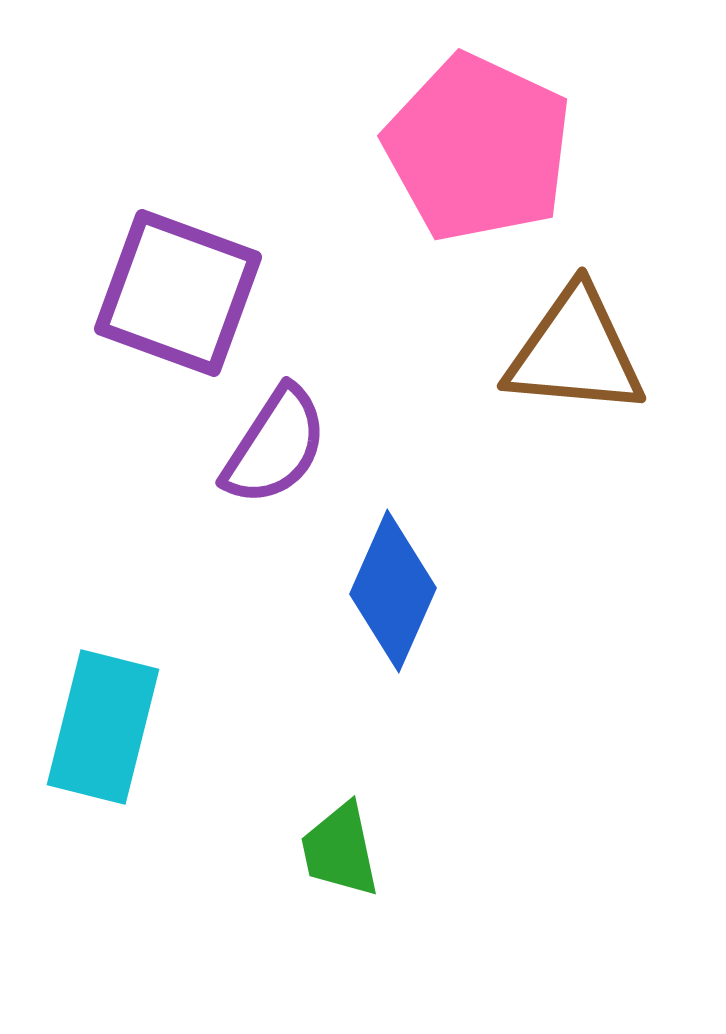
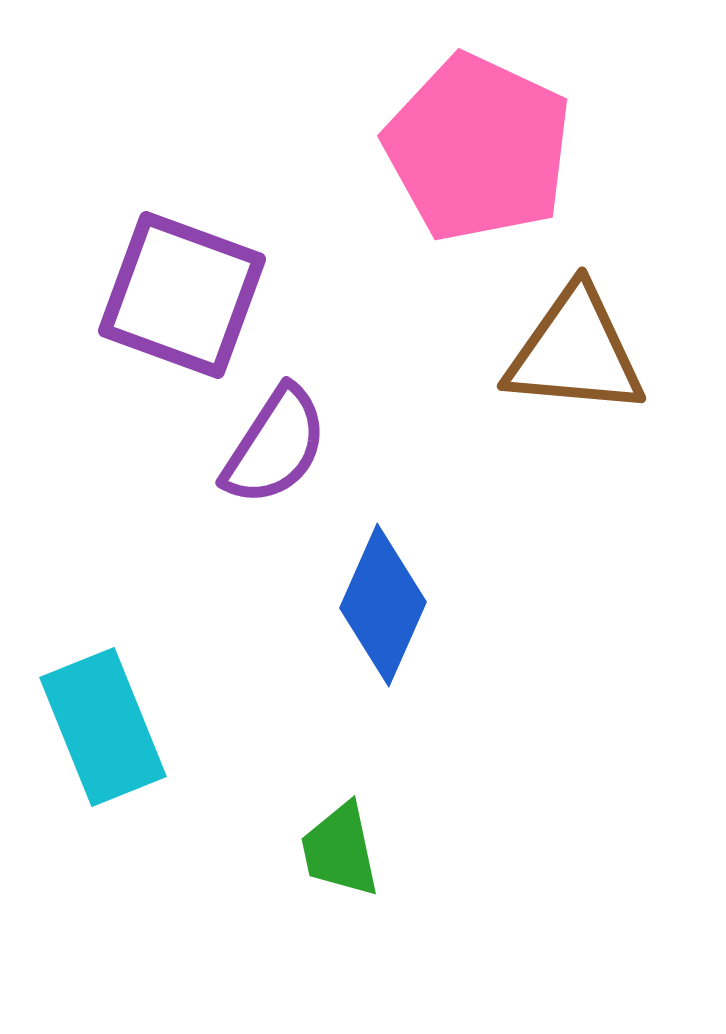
purple square: moved 4 px right, 2 px down
blue diamond: moved 10 px left, 14 px down
cyan rectangle: rotated 36 degrees counterclockwise
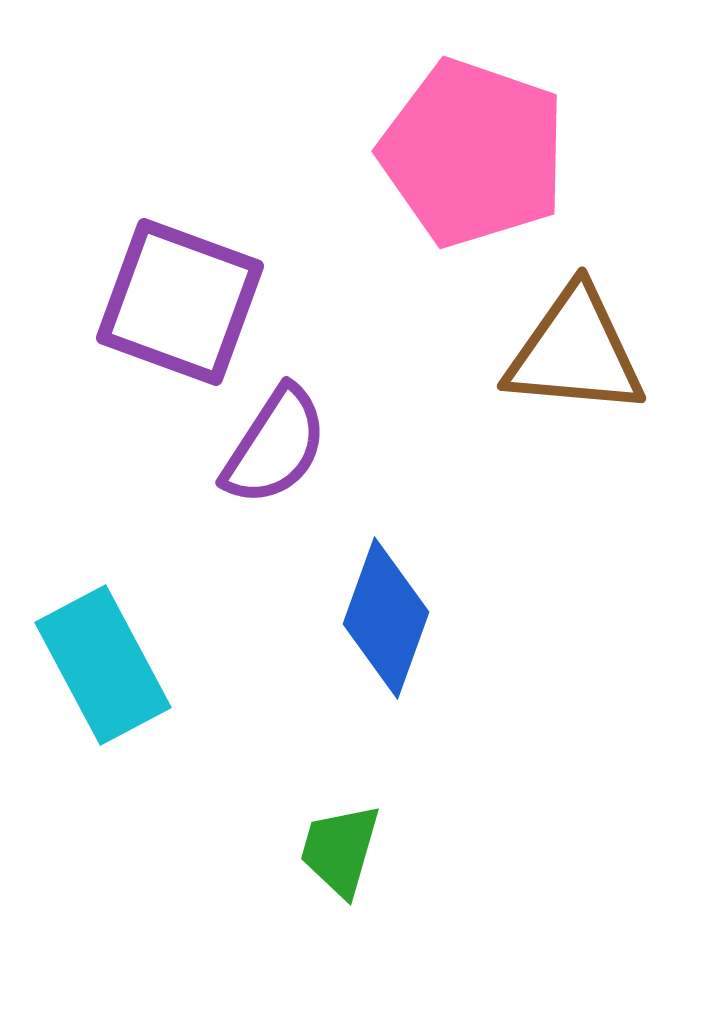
pink pentagon: moved 5 px left, 5 px down; rotated 6 degrees counterclockwise
purple square: moved 2 px left, 7 px down
blue diamond: moved 3 px right, 13 px down; rotated 4 degrees counterclockwise
cyan rectangle: moved 62 px up; rotated 6 degrees counterclockwise
green trapezoid: rotated 28 degrees clockwise
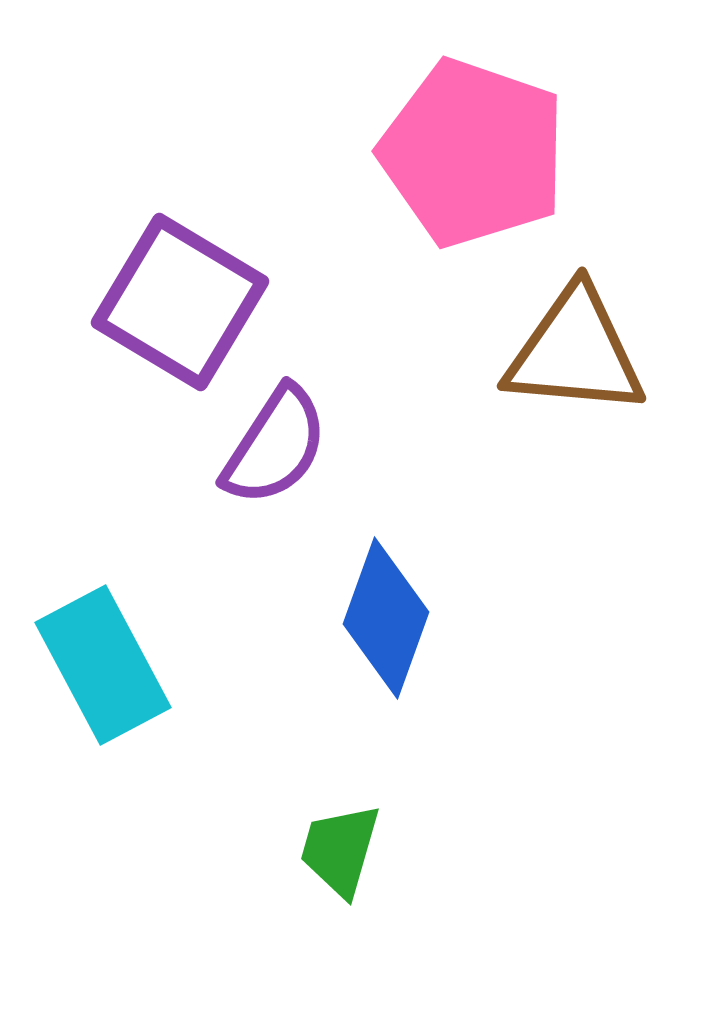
purple square: rotated 11 degrees clockwise
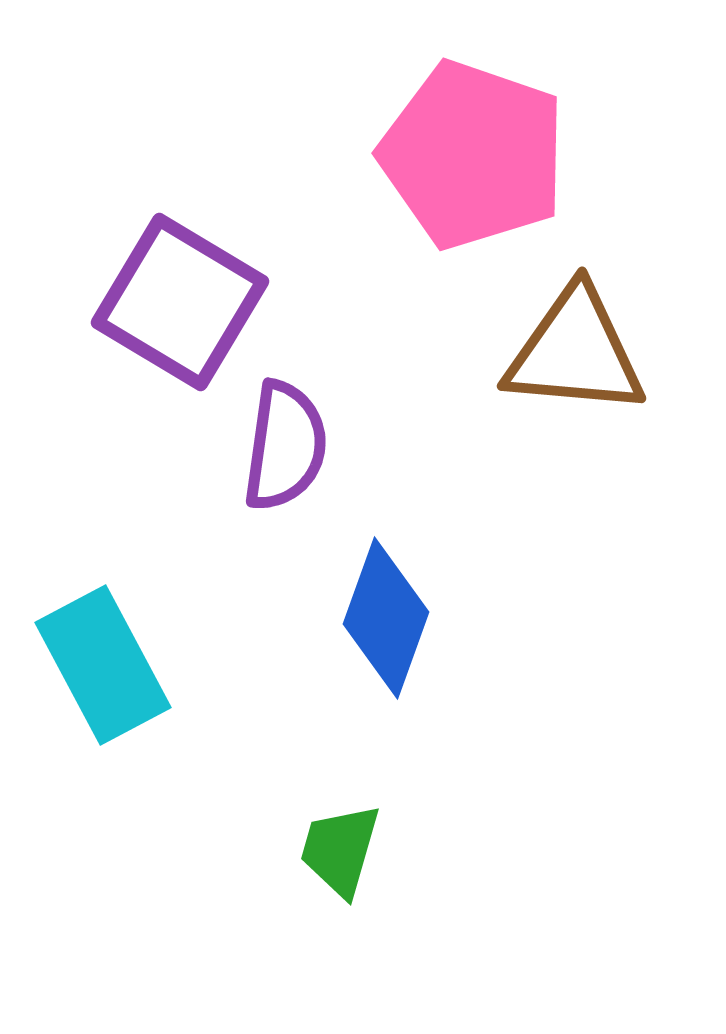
pink pentagon: moved 2 px down
purple semicircle: moved 10 px right; rotated 25 degrees counterclockwise
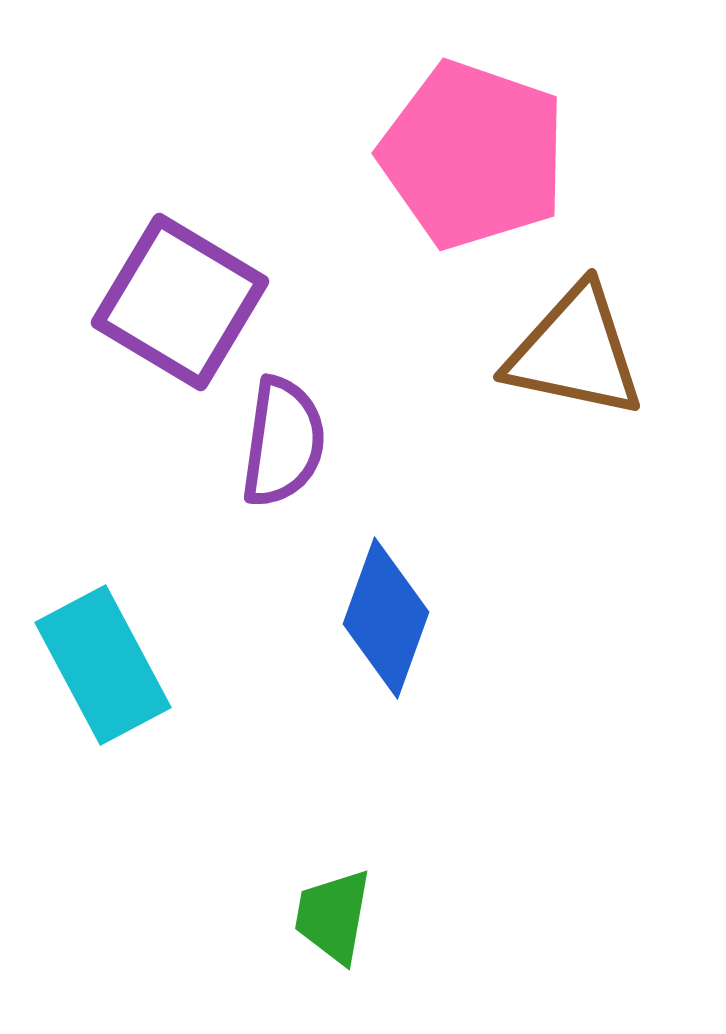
brown triangle: rotated 7 degrees clockwise
purple semicircle: moved 2 px left, 4 px up
green trapezoid: moved 7 px left, 66 px down; rotated 6 degrees counterclockwise
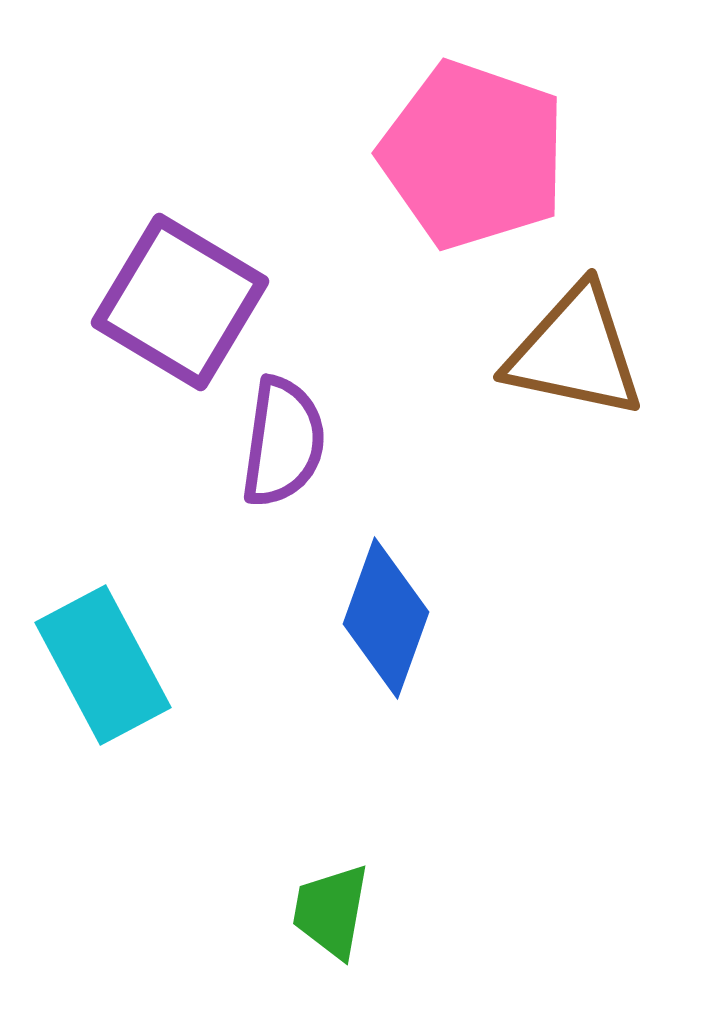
green trapezoid: moved 2 px left, 5 px up
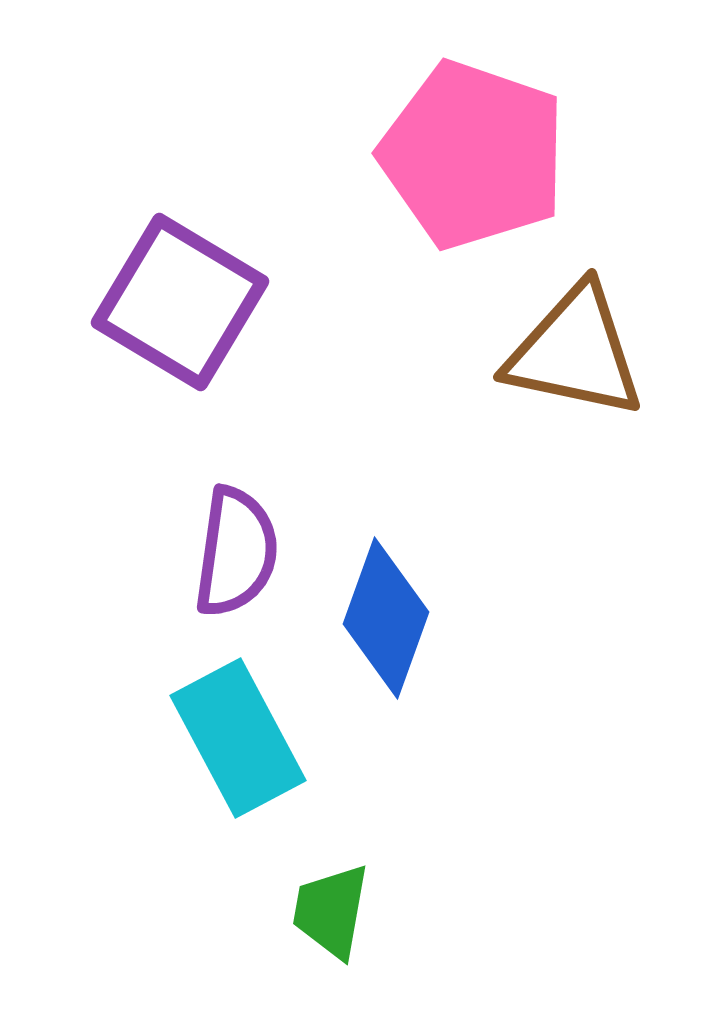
purple semicircle: moved 47 px left, 110 px down
cyan rectangle: moved 135 px right, 73 px down
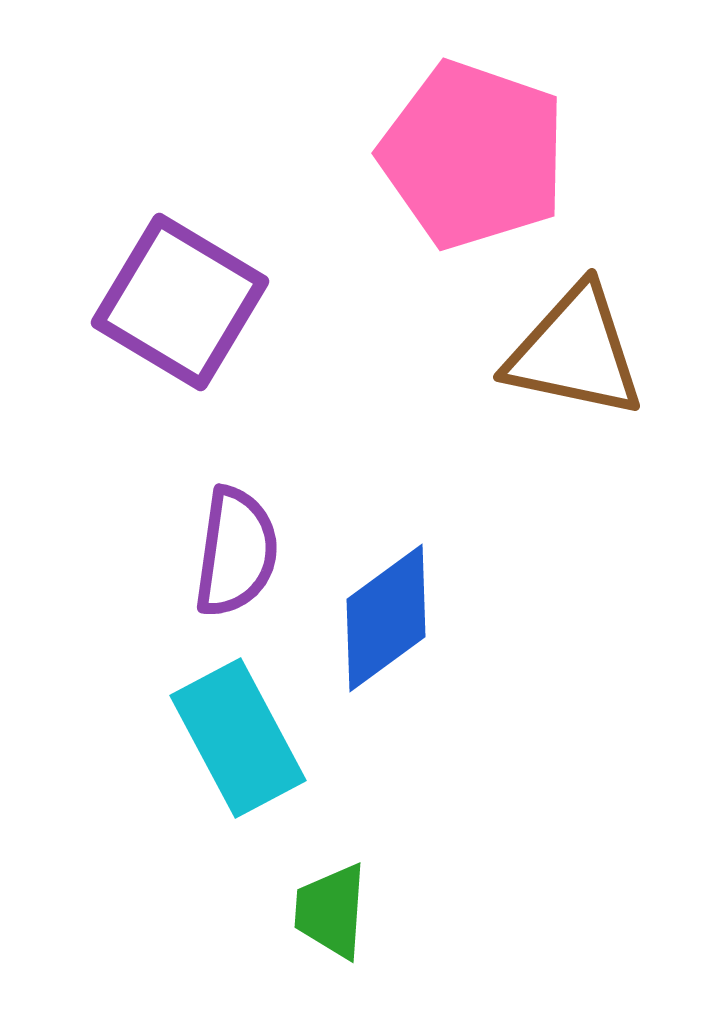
blue diamond: rotated 34 degrees clockwise
green trapezoid: rotated 6 degrees counterclockwise
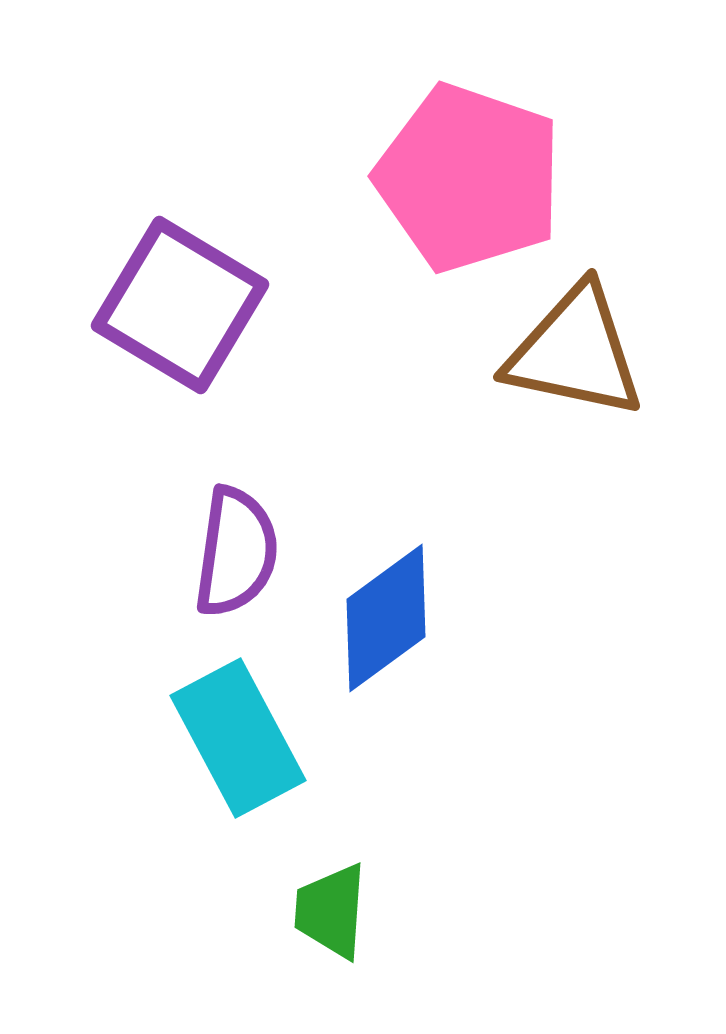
pink pentagon: moved 4 px left, 23 px down
purple square: moved 3 px down
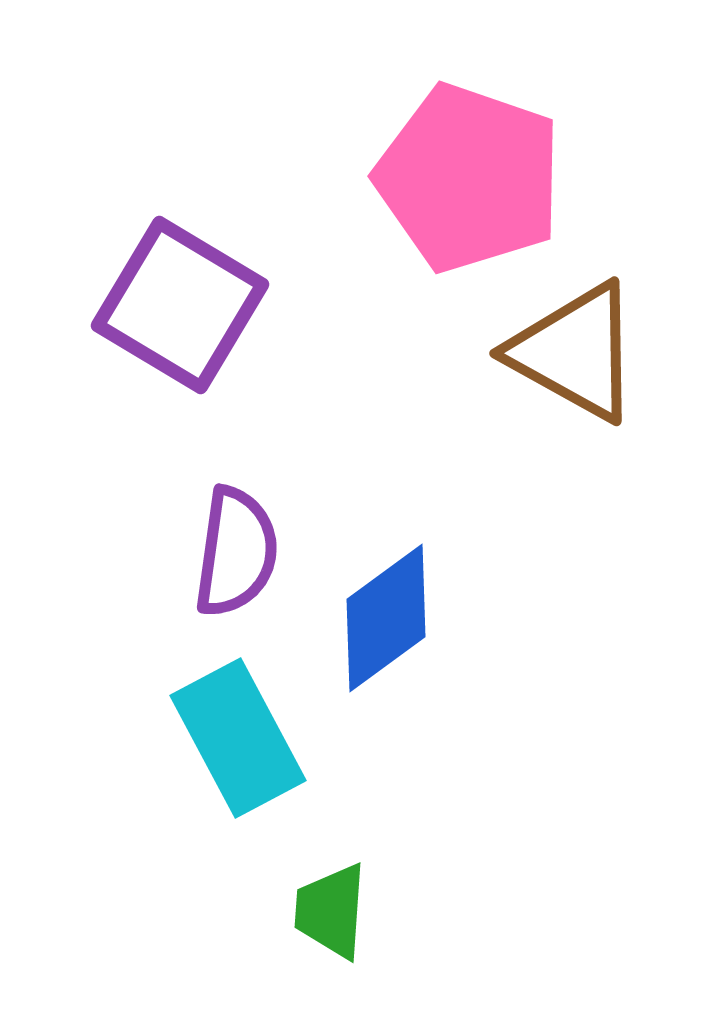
brown triangle: rotated 17 degrees clockwise
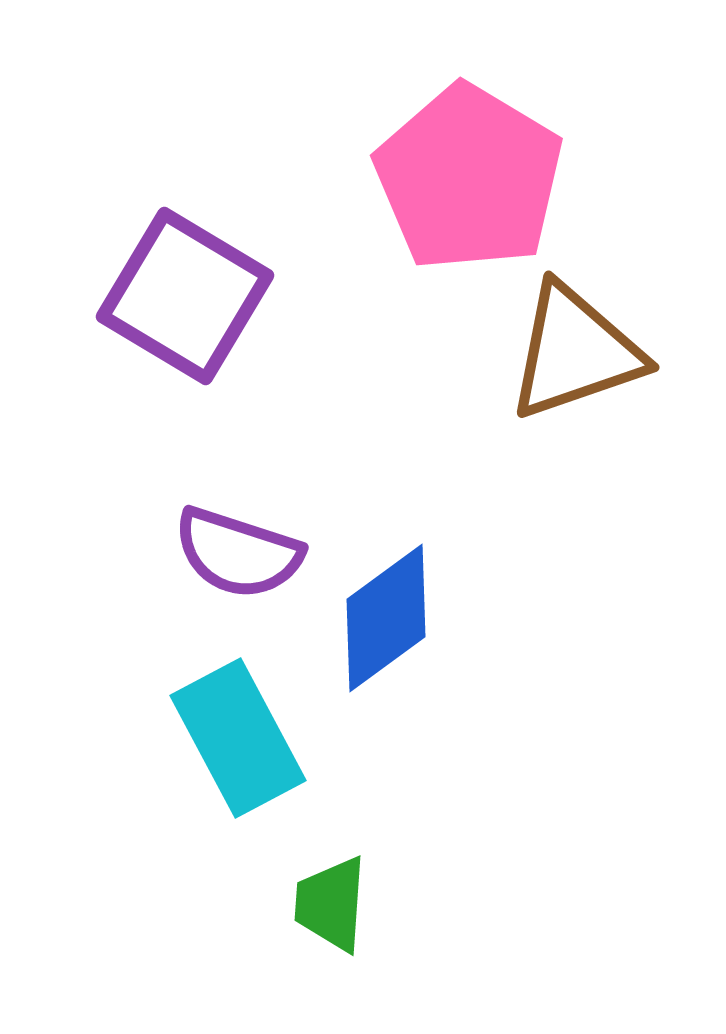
pink pentagon: rotated 12 degrees clockwise
purple square: moved 5 px right, 9 px up
brown triangle: rotated 48 degrees counterclockwise
purple semicircle: moved 2 px right, 1 px down; rotated 100 degrees clockwise
green trapezoid: moved 7 px up
